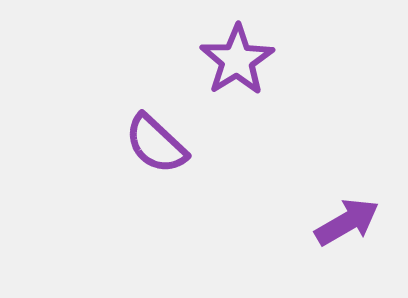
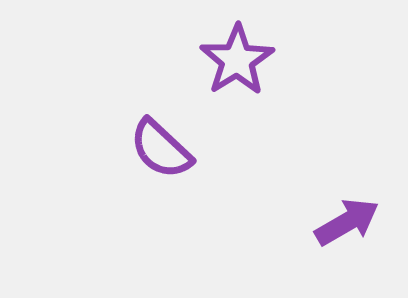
purple semicircle: moved 5 px right, 5 px down
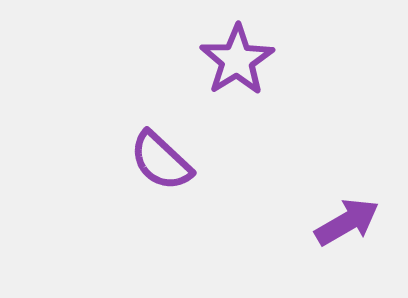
purple semicircle: moved 12 px down
